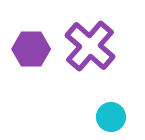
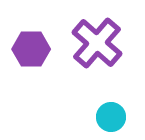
purple cross: moved 7 px right, 3 px up
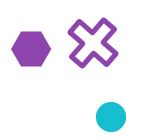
purple cross: moved 4 px left
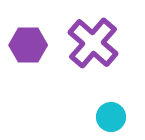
purple hexagon: moved 3 px left, 4 px up
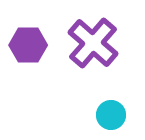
cyan circle: moved 2 px up
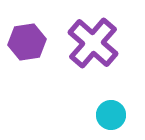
purple hexagon: moved 1 px left, 3 px up; rotated 9 degrees counterclockwise
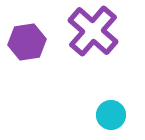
purple cross: moved 12 px up
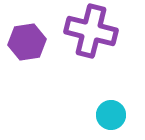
purple cross: moved 2 px left; rotated 27 degrees counterclockwise
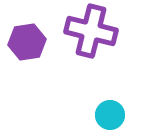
cyan circle: moved 1 px left
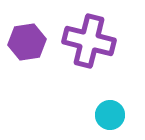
purple cross: moved 2 px left, 10 px down
